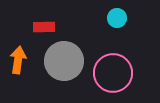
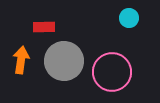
cyan circle: moved 12 px right
orange arrow: moved 3 px right
pink circle: moved 1 px left, 1 px up
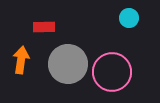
gray circle: moved 4 px right, 3 px down
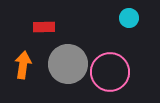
orange arrow: moved 2 px right, 5 px down
pink circle: moved 2 px left
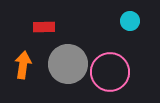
cyan circle: moved 1 px right, 3 px down
